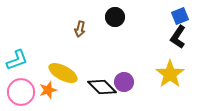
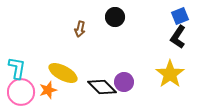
cyan L-shape: moved 8 px down; rotated 60 degrees counterclockwise
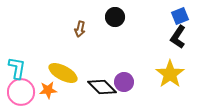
orange star: rotated 12 degrees clockwise
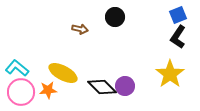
blue square: moved 2 px left, 1 px up
brown arrow: rotated 91 degrees counterclockwise
cyan L-shape: rotated 60 degrees counterclockwise
purple circle: moved 1 px right, 4 px down
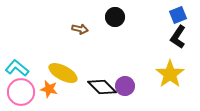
orange star: moved 1 px right, 1 px up; rotated 18 degrees clockwise
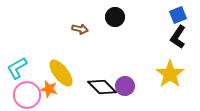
cyan L-shape: rotated 70 degrees counterclockwise
yellow ellipse: moved 2 px left; rotated 24 degrees clockwise
pink circle: moved 6 px right, 3 px down
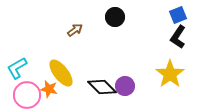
brown arrow: moved 5 px left, 1 px down; rotated 49 degrees counterclockwise
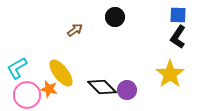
blue square: rotated 24 degrees clockwise
purple circle: moved 2 px right, 4 px down
